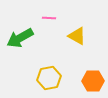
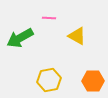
yellow hexagon: moved 2 px down
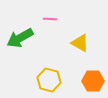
pink line: moved 1 px right, 1 px down
yellow triangle: moved 3 px right, 7 px down
yellow hexagon: rotated 25 degrees clockwise
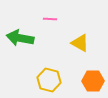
green arrow: rotated 40 degrees clockwise
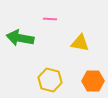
yellow triangle: rotated 18 degrees counterclockwise
yellow hexagon: moved 1 px right
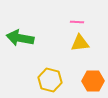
pink line: moved 27 px right, 3 px down
yellow triangle: rotated 18 degrees counterclockwise
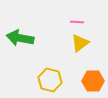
yellow triangle: rotated 30 degrees counterclockwise
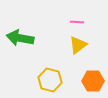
yellow triangle: moved 2 px left, 2 px down
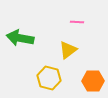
yellow triangle: moved 10 px left, 5 px down
yellow hexagon: moved 1 px left, 2 px up
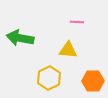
yellow triangle: rotated 42 degrees clockwise
yellow hexagon: rotated 20 degrees clockwise
